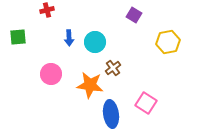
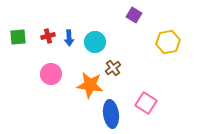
red cross: moved 1 px right, 26 px down
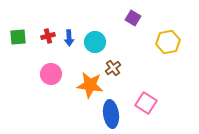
purple square: moved 1 px left, 3 px down
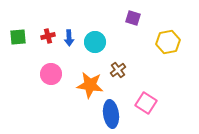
purple square: rotated 14 degrees counterclockwise
brown cross: moved 5 px right, 2 px down
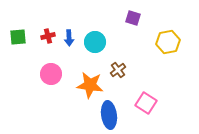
blue ellipse: moved 2 px left, 1 px down
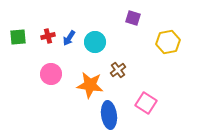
blue arrow: rotated 35 degrees clockwise
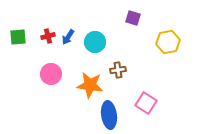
blue arrow: moved 1 px left, 1 px up
brown cross: rotated 28 degrees clockwise
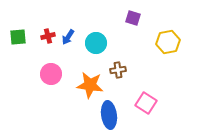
cyan circle: moved 1 px right, 1 px down
